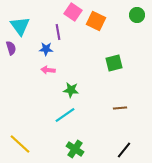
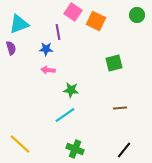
cyan triangle: moved 1 px left, 2 px up; rotated 45 degrees clockwise
green cross: rotated 12 degrees counterclockwise
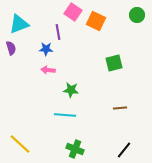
cyan line: rotated 40 degrees clockwise
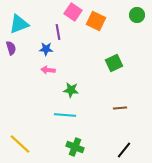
green square: rotated 12 degrees counterclockwise
green cross: moved 2 px up
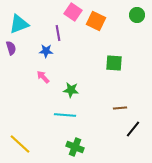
purple line: moved 1 px down
blue star: moved 2 px down
green square: rotated 30 degrees clockwise
pink arrow: moved 5 px left, 7 px down; rotated 40 degrees clockwise
black line: moved 9 px right, 21 px up
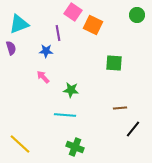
orange square: moved 3 px left, 4 px down
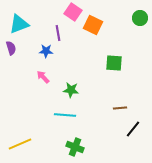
green circle: moved 3 px right, 3 px down
yellow line: rotated 65 degrees counterclockwise
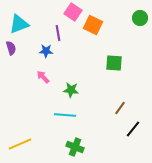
brown line: rotated 48 degrees counterclockwise
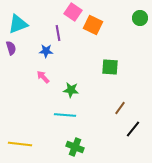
cyan triangle: moved 1 px left
green square: moved 4 px left, 4 px down
yellow line: rotated 30 degrees clockwise
